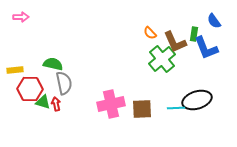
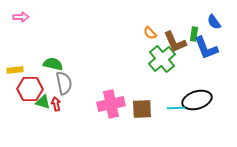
blue semicircle: moved 1 px down
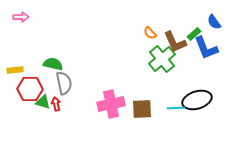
green rectangle: rotated 40 degrees clockwise
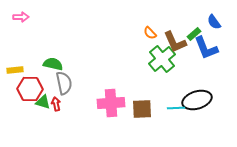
pink cross: moved 1 px up; rotated 8 degrees clockwise
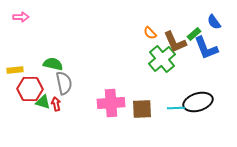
black ellipse: moved 1 px right, 2 px down
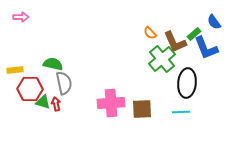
black ellipse: moved 11 px left, 19 px up; rotated 68 degrees counterclockwise
cyan line: moved 5 px right, 4 px down
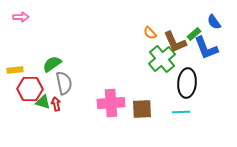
green semicircle: moved 1 px left; rotated 48 degrees counterclockwise
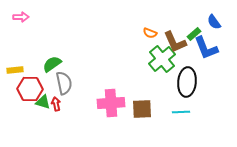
orange semicircle: rotated 24 degrees counterclockwise
black ellipse: moved 1 px up
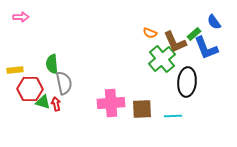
green semicircle: rotated 60 degrees counterclockwise
cyan line: moved 8 px left, 4 px down
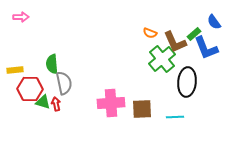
cyan line: moved 2 px right, 1 px down
